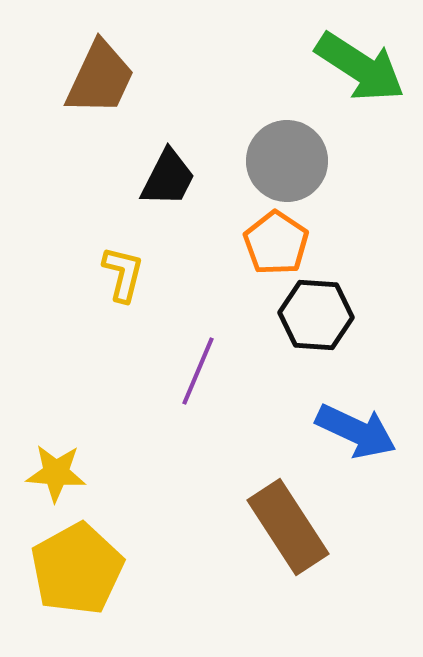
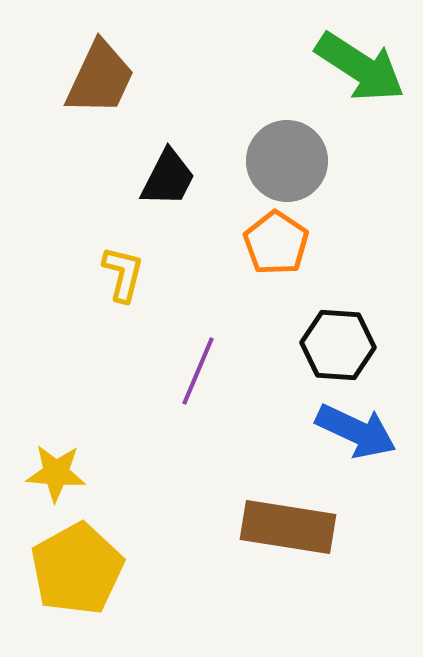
black hexagon: moved 22 px right, 30 px down
brown rectangle: rotated 48 degrees counterclockwise
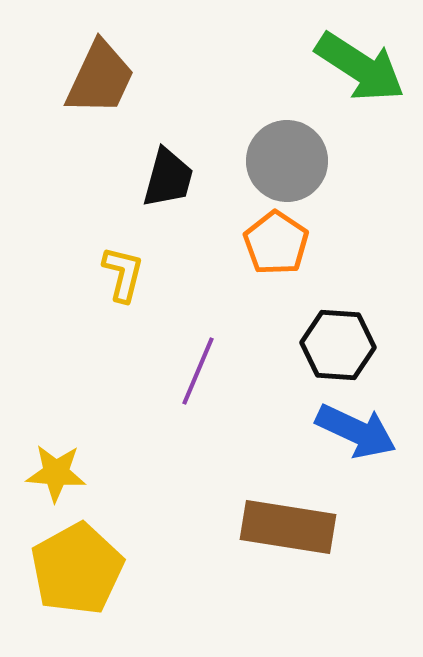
black trapezoid: rotated 12 degrees counterclockwise
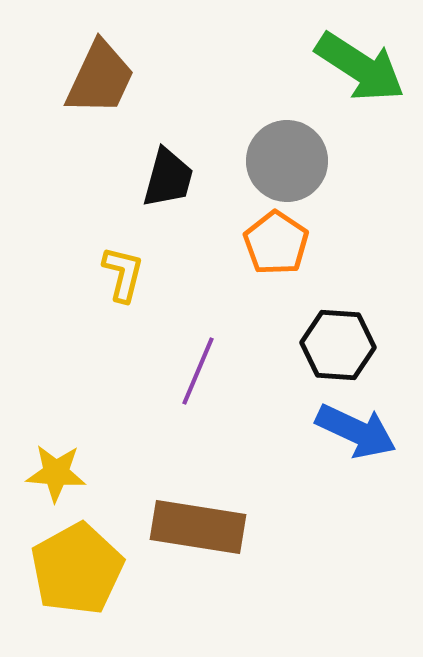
brown rectangle: moved 90 px left
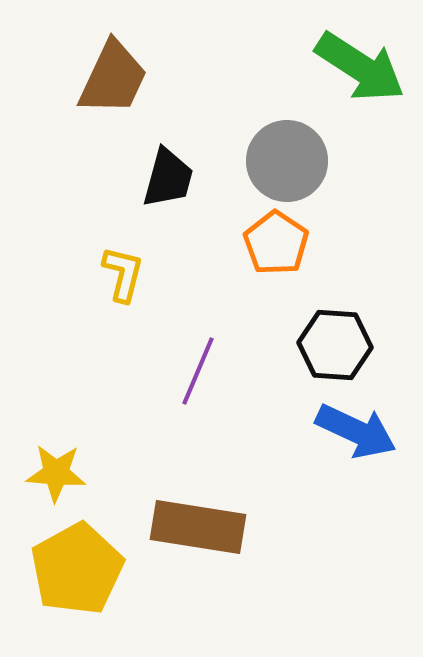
brown trapezoid: moved 13 px right
black hexagon: moved 3 px left
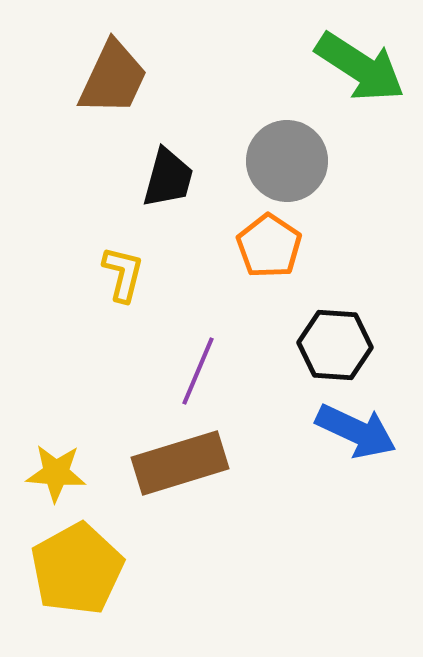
orange pentagon: moved 7 px left, 3 px down
brown rectangle: moved 18 px left, 64 px up; rotated 26 degrees counterclockwise
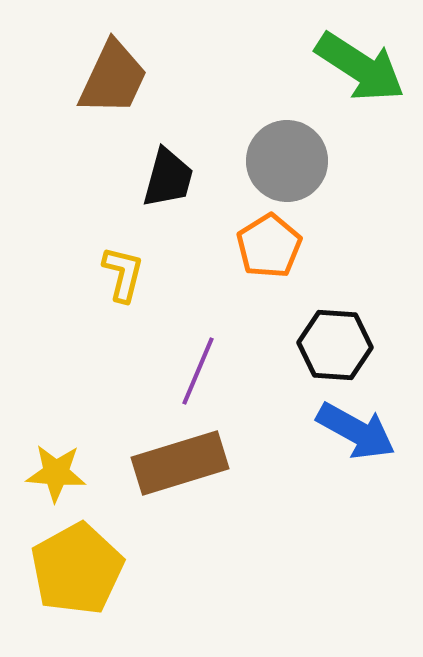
orange pentagon: rotated 6 degrees clockwise
blue arrow: rotated 4 degrees clockwise
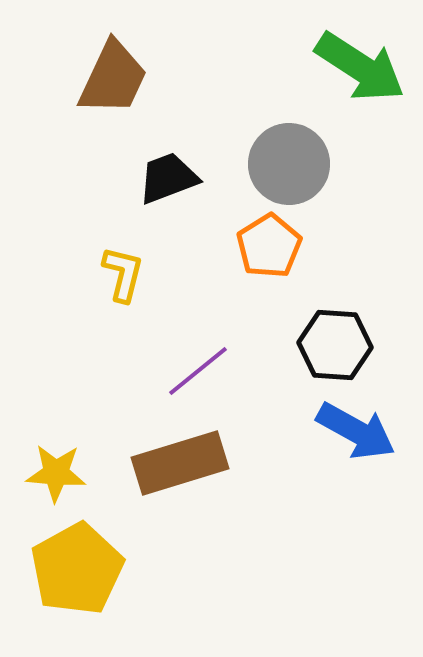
gray circle: moved 2 px right, 3 px down
black trapezoid: rotated 126 degrees counterclockwise
purple line: rotated 28 degrees clockwise
